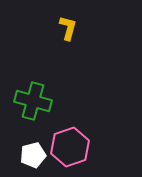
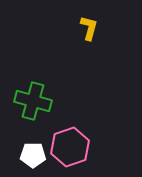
yellow L-shape: moved 21 px right
white pentagon: rotated 15 degrees clockwise
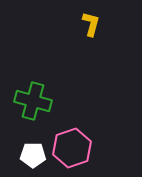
yellow L-shape: moved 2 px right, 4 px up
pink hexagon: moved 2 px right, 1 px down
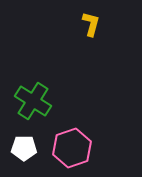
green cross: rotated 18 degrees clockwise
white pentagon: moved 9 px left, 7 px up
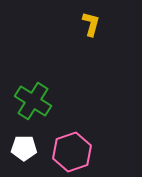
pink hexagon: moved 4 px down
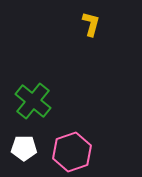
green cross: rotated 6 degrees clockwise
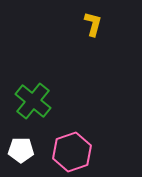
yellow L-shape: moved 2 px right
white pentagon: moved 3 px left, 2 px down
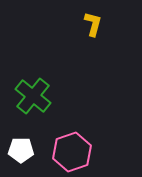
green cross: moved 5 px up
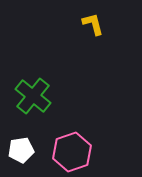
yellow L-shape: rotated 30 degrees counterclockwise
white pentagon: rotated 10 degrees counterclockwise
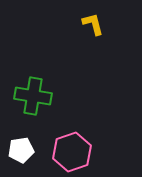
green cross: rotated 30 degrees counterclockwise
